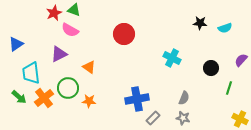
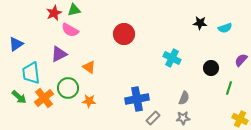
green triangle: rotated 32 degrees counterclockwise
gray star: rotated 16 degrees counterclockwise
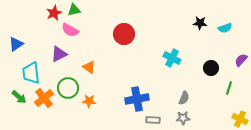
gray rectangle: moved 2 px down; rotated 48 degrees clockwise
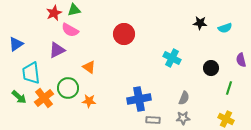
purple triangle: moved 2 px left, 4 px up
purple semicircle: rotated 56 degrees counterclockwise
blue cross: moved 2 px right
yellow cross: moved 14 px left
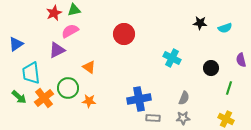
pink semicircle: moved 1 px down; rotated 120 degrees clockwise
gray rectangle: moved 2 px up
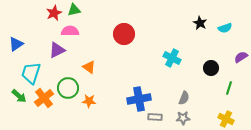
black star: rotated 24 degrees clockwise
pink semicircle: rotated 30 degrees clockwise
purple semicircle: moved 3 px up; rotated 72 degrees clockwise
cyan trapezoid: rotated 25 degrees clockwise
green arrow: moved 1 px up
gray rectangle: moved 2 px right, 1 px up
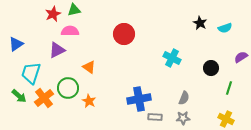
red star: moved 1 px left, 1 px down
orange star: rotated 24 degrees clockwise
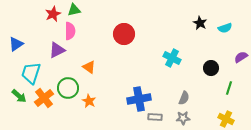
pink semicircle: rotated 90 degrees clockwise
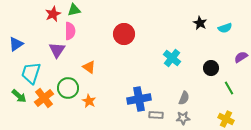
purple triangle: rotated 30 degrees counterclockwise
cyan cross: rotated 12 degrees clockwise
green line: rotated 48 degrees counterclockwise
gray rectangle: moved 1 px right, 2 px up
